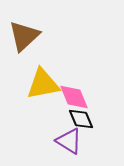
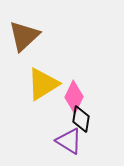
yellow triangle: rotated 21 degrees counterclockwise
pink diamond: rotated 48 degrees clockwise
black diamond: rotated 32 degrees clockwise
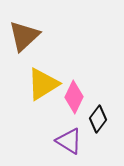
black diamond: moved 17 px right; rotated 28 degrees clockwise
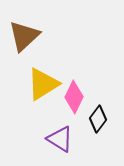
purple triangle: moved 9 px left, 2 px up
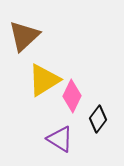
yellow triangle: moved 1 px right, 4 px up
pink diamond: moved 2 px left, 1 px up
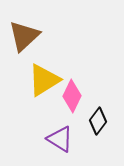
black diamond: moved 2 px down
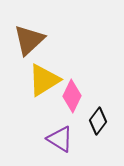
brown triangle: moved 5 px right, 4 px down
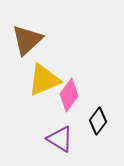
brown triangle: moved 2 px left
yellow triangle: rotated 9 degrees clockwise
pink diamond: moved 3 px left, 1 px up; rotated 12 degrees clockwise
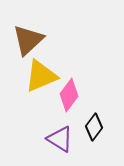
brown triangle: moved 1 px right
yellow triangle: moved 3 px left, 4 px up
black diamond: moved 4 px left, 6 px down
